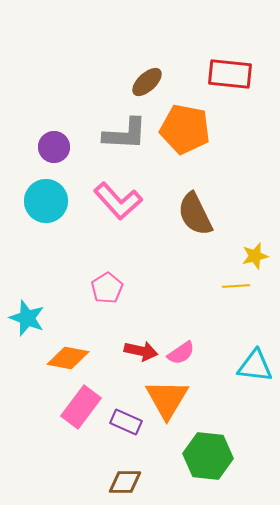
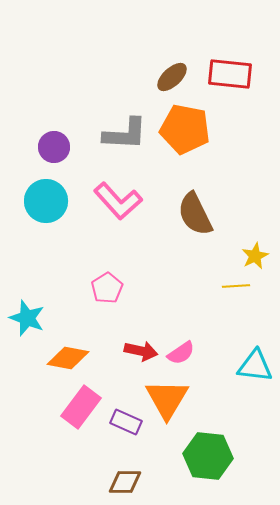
brown ellipse: moved 25 px right, 5 px up
yellow star: rotated 12 degrees counterclockwise
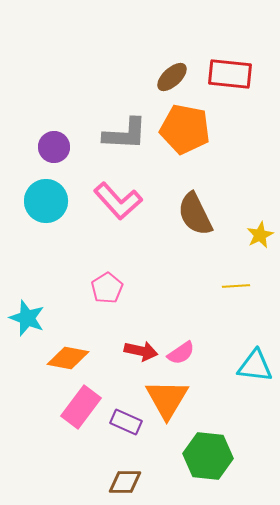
yellow star: moved 5 px right, 21 px up
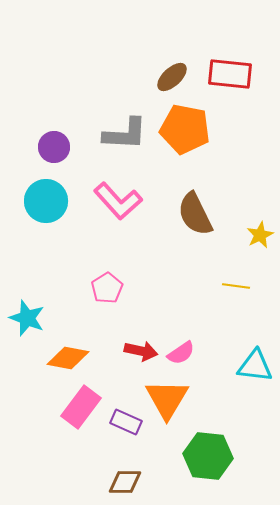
yellow line: rotated 12 degrees clockwise
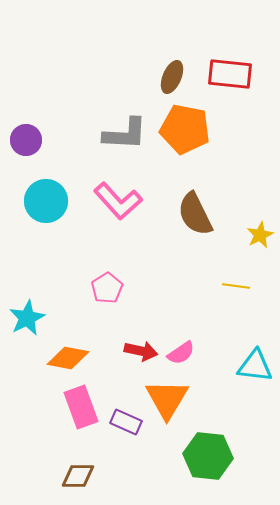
brown ellipse: rotated 24 degrees counterclockwise
purple circle: moved 28 px left, 7 px up
cyan star: rotated 24 degrees clockwise
pink rectangle: rotated 57 degrees counterclockwise
brown diamond: moved 47 px left, 6 px up
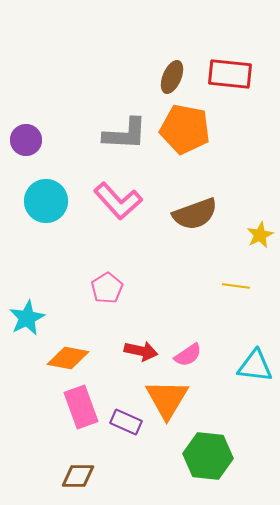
brown semicircle: rotated 84 degrees counterclockwise
pink semicircle: moved 7 px right, 2 px down
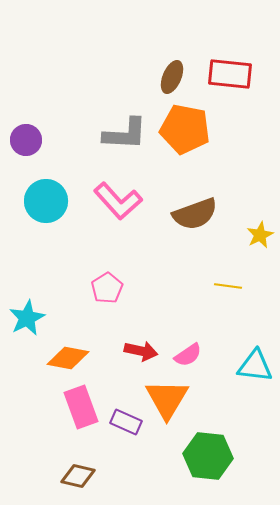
yellow line: moved 8 px left
brown diamond: rotated 12 degrees clockwise
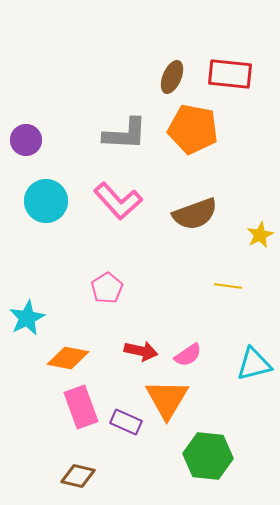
orange pentagon: moved 8 px right
cyan triangle: moved 1 px left, 2 px up; rotated 21 degrees counterclockwise
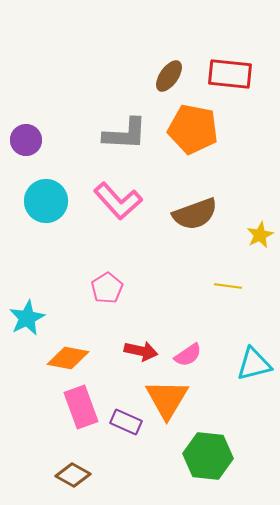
brown ellipse: moved 3 px left, 1 px up; rotated 12 degrees clockwise
brown diamond: moved 5 px left, 1 px up; rotated 16 degrees clockwise
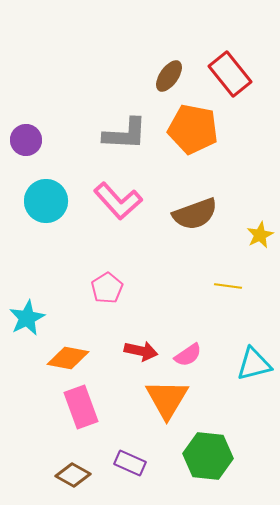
red rectangle: rotated 45 degrees clockwise
purple rectangle: moved 4 px right, 41 px down
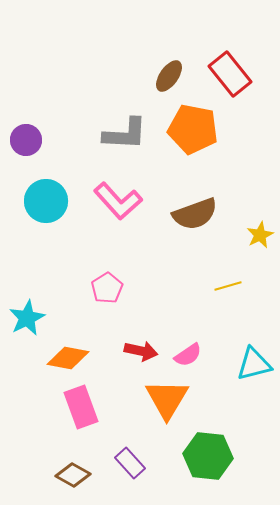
yellow line: rotated 24 degrees counterclockwise
purple rectangle: rotated 24 degrees clockwise
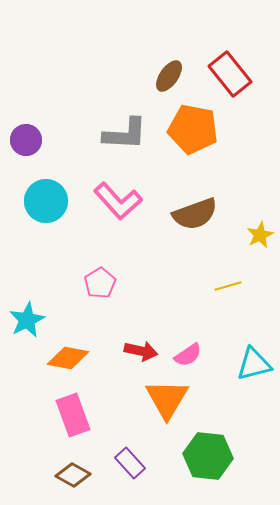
pink pentagon: moved 7 px left, 5 px up
cyan star: moved 2 px down
pink rectangle: moved 8 px left, 8 px down
